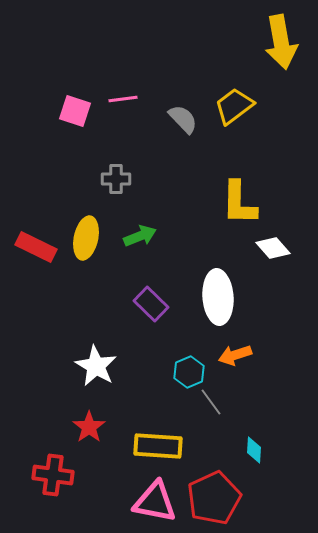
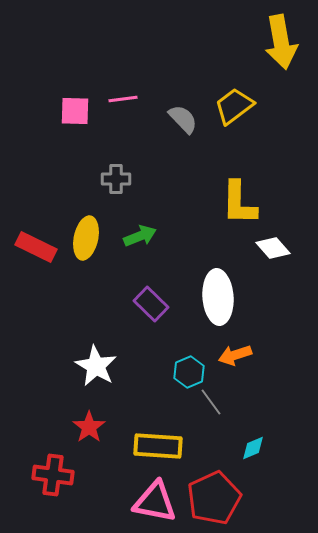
pink square: rotated 16 degrees counterclockwise
cyan diamond: moved 1 px left, 2 px up; rotated 64 degrees clockwise
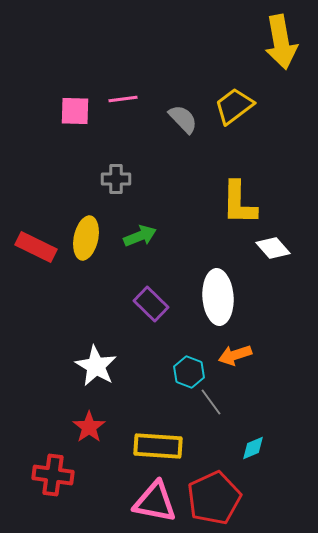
cyan hexagon: rotated 16 degrees counterclockwise
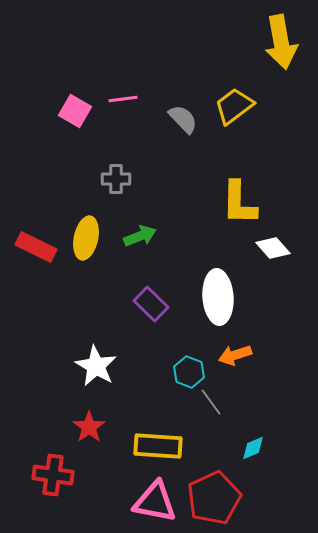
pink square: rotated 28 degrees clockwise
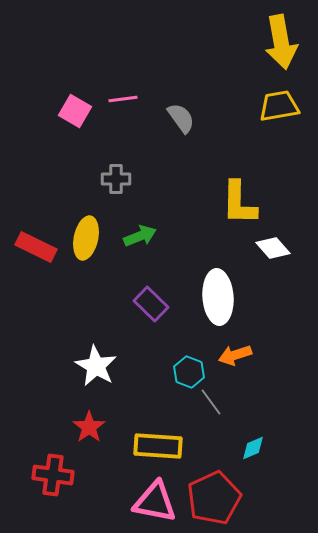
yellow trapezoid: moved 45 px right; rotated 27 degrees clockwise
gray semicircle: moved 2 px left, 1 px up; rotated 8 degrees clockwise
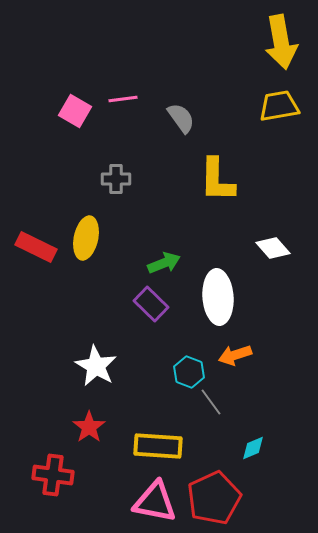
yellow L-shape: moved 22 px left, 23 px up
green arrow: moved 24 px right, 27 px down
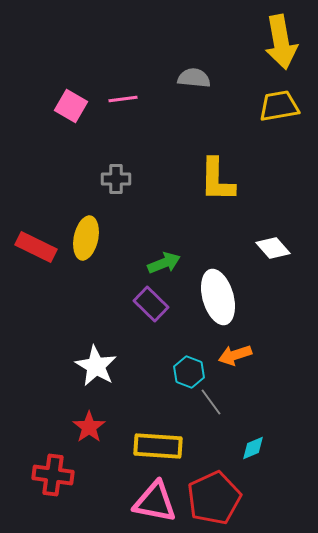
pink square: moved 4 px left, 5 px up
gray semicircle: moved 13 px right, 40 px up; rotated 48 degrees counterclockwise
white ellipse: rotated 12 degrees counterclockwise
